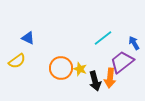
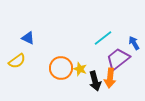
purple trapezoid: moved 4 px left, 3 px up
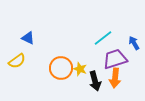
purple trapezoid: moved 3 px left; rotated 20 degrees clockwise
orange arrow: moved 5 px right
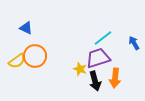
blue triangle: moved 2 px left, 10 px up
purple trapezoid: moved 17 px left, 1 px up
orange circle: moved 26 px left, 12 px up
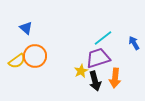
blue triangle: rotated 16 degrees clockwise
yellow star: moved 1 px right, 2 px down; rotated 24 degrees clockwise
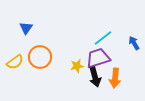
blue triangle: rotated 24 degrees clockwise
orange circle: moved 5 px right, 1 px down
yellow semicircle: moved 2 px left, 1 px down
yellow star: moved 4 px left, 5 px up; rotated 16 degrees clockwise
black arrow: moved 4 px up
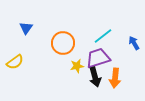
cyan line: moved 2 px up
orange circle: moved 23 px right, 14 px up
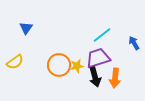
cyan line: moved 1 px left, 1 px up
orange circle: moved 4 px left, 22 px down
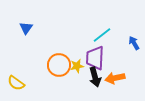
purple trapezoid: moved 3 px left; rotated 70 degrees counterclockwise
yellow semicircle: moved 1 px right, 21 px down; rotated 72 degrees clockwise
orange arrow: rotated 72 degrees clockwise
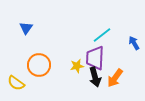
orange circle: moved 20 px left
orange arrow: rotated 42 degrees counterclockwise
